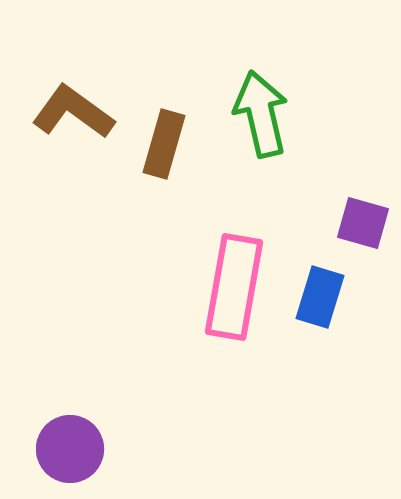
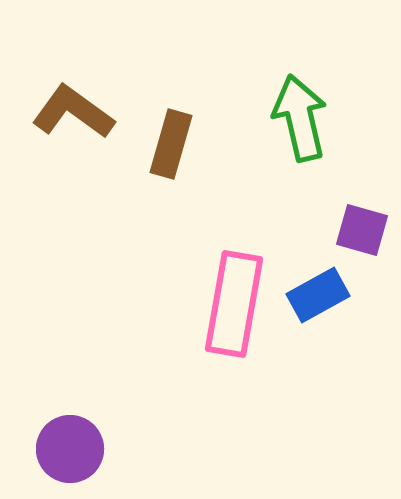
green arrow: moved 39 px right, 4 px down
brown rectangle: moved 7 px right
purple square: moved 1 px left, 7 px down
pink rectangle: moved 17 px down
blue rectangle: moved 2 px left, 2 px up; rotated 44 degrees clockwise
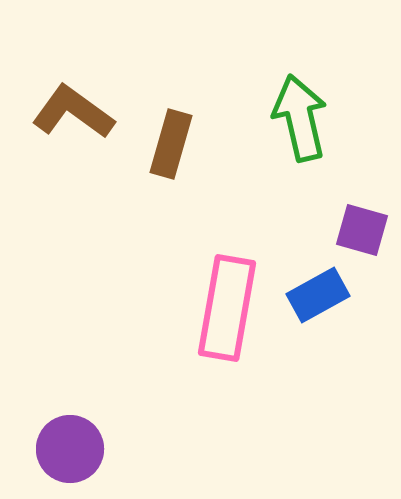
pink rectangle: moved 7 px left, 4 px down
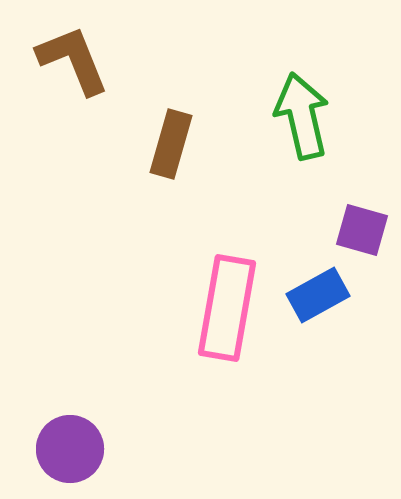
brown L-shape: moved 52 px up; rotated 32 degrees clockwise
green arrow: moved 2 px right, 2 px up
